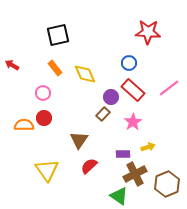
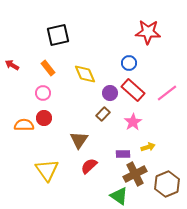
orange rectangle: moved 7 px left
pink line: moved 2 px left, 5 px down
purple circle: moved 1 px left, 4 px up
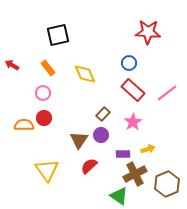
purple circle: moved 9 px left, 42 px down
yellow arrow: moved 2 px down
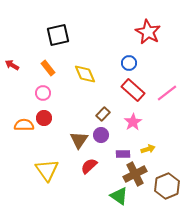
red star: rotated 25 degrees clockwise
brown hexagon: moved 2 px down
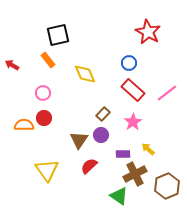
orange rectangle: moved 8 px up
yellow arrow: rotated 120 degrees counterclockwise
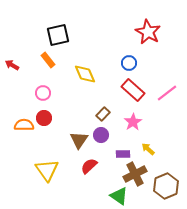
brown hexagon: moved 1 px left
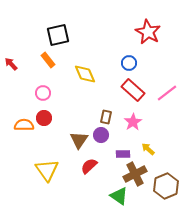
red arrow: moved 1 px left, 1 px up; rotated 16 degrees clockwise
brown rectangle: moved 3 px right, 3 px down; rotated 32 degrees counterclockwise
